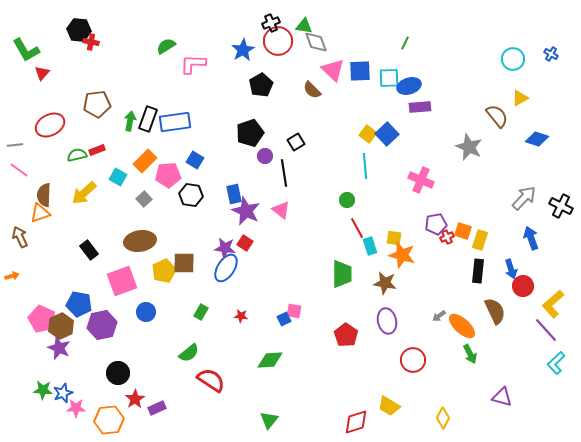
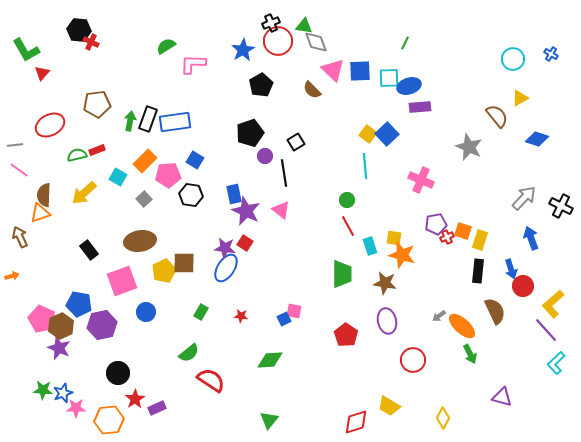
red cross at (91, 42): rotated 14 degrees clockwise
red line at (357, 228): moved 9 px left, 2 px up
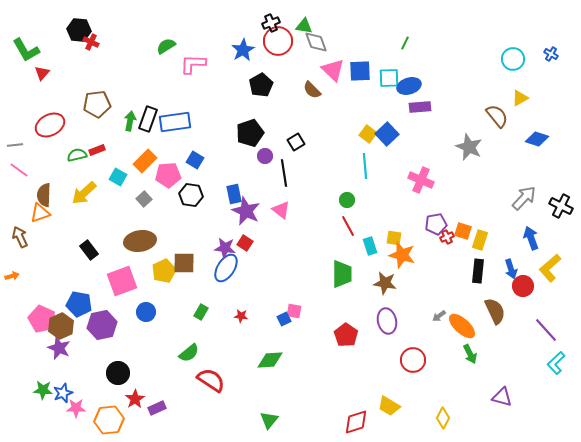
yellow L-shape at (553, 304): moved 3 px left, 36 px up
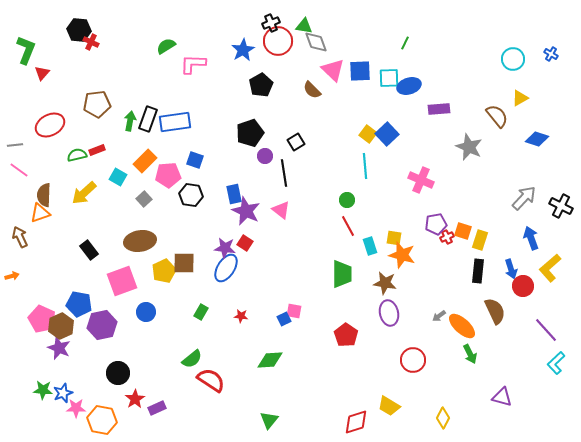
green L-shape at (26, 50): rotated 128 degrees counterclockwise
purple rectangle at (420, 107): moved 19 px right, 2 px down
blue square at (195, 160): rotated 12 degrees counterclockwise
purple ellipse at (387, 321): moved 2 px right, 8 px up
green semicircle at (189, 353): moved 3 px right, 6 px down
orange hexagon at (109, 420): moved 7 px left; rotated 16 degrees clockwise
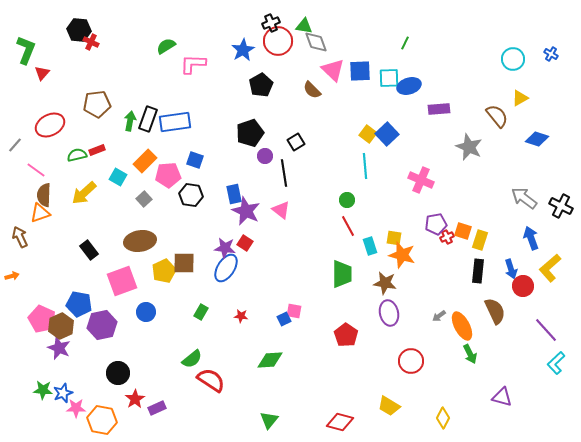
gray line at (15, 145): rotated 42 degrees counterclockwise
pink line at (19, 170): moved 17 px right
gray arrow at (524, 198): rotated 96 degrees counterclockwise
orange ellipse at (462, 326): rotated 20 degrees clockwise
red circle at (413, 360): moved 2 px left, 1 px down
red diamond at (356, 422): moved 16 px left; rotated 32 degrees clockwise
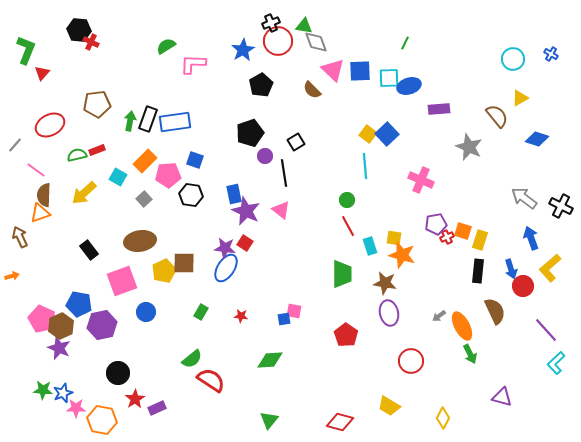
blue square at (284, 319): rotated 16 degrees clockwise
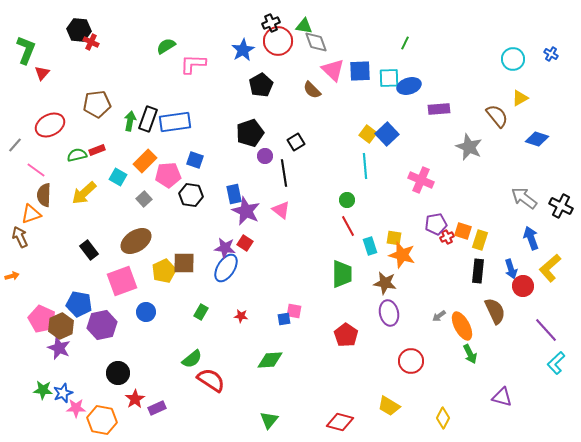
orange triangle at (40, 213): moved 9 px left, 1 px down
brown ellipse at (140, 241): moved 4 px left; rotated 24 degrees counterclockwise
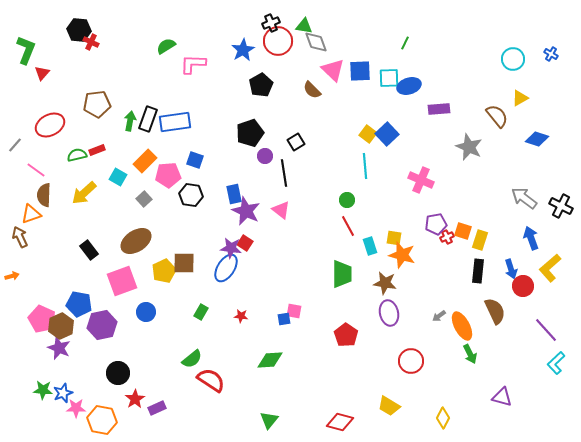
purple star at (225, 248): moved 6 px right
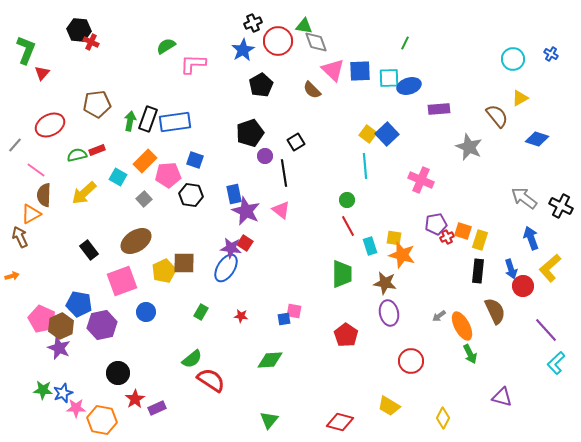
black cross at (271, 23): moved 18 px left
orange triangle at (31, 214): rotated 10 degrees counterclockwise
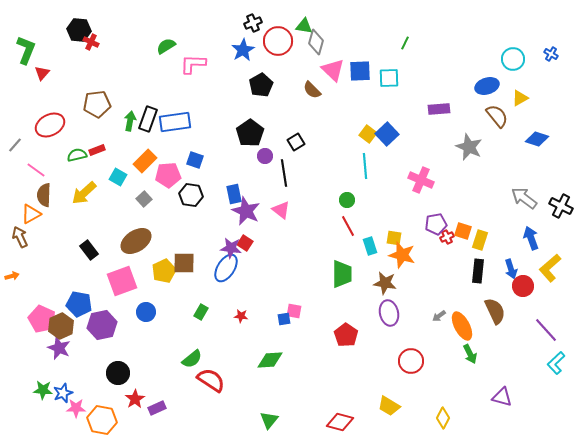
gray diamond at (316, 42): rotated 35 degrees clockwise
blue ellipse at (409, 86): moved 78 px right
black pentagon at (250, 133): rotated 16 degrees counterclockwise
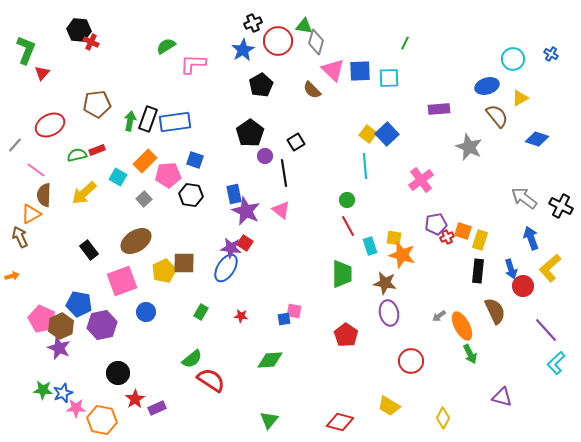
pink cross at (421, 180): rotated 30 degrees clockwise
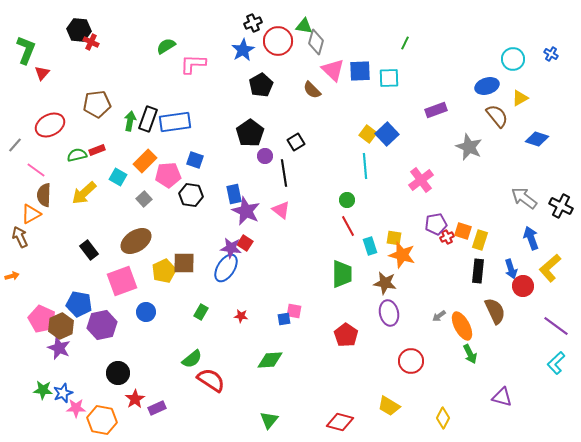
purple rectangle at (439, 109): moved 3 px left, 1 px down; rotated 15 degrees counterclockwise
purple line at (546, 330): moved 10 px right, 4 px up; rotated 12 degrees counterclockwise
